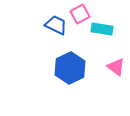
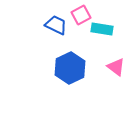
pink square: moved 1 px right, 1 px down
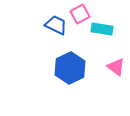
pink square: moved 1 px left, 1 px up
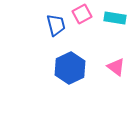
pink square: moved 2 px right
blue trapezoid: rotated 50 degrees clockwise
cyan rectangle: moved 13 px right, 11 px up
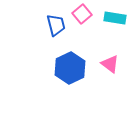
pink square: rotated 12 degrees counterclockwise
pink triangle: moved 6 px left, 3 px up
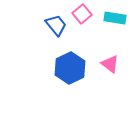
blue trapezoid: rotated 25 degrees counterclockwise
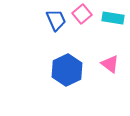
cyan rectangle: moved 2 px left
blue trapezoid: moved 5 px up; rotated 15 degrees clockwise
blue hexagon: moved 3 px left, 2 px down
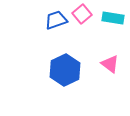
blue trapezoid: rotated 85 degrees counterclockwise
blue hexagon: moved 2 px left
